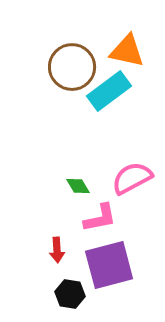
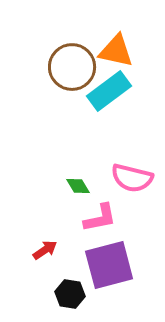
orange triangle: moved 11 px left
pink semicircle: rotated 138 degrees counterclockwise
red arrow: moved 12 px left; rotated 120 degrees counterclockwise
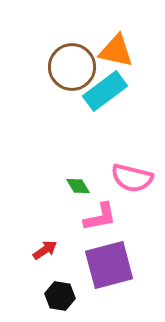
cyan rectangle: moved 4 px left
pink L-shape: moved 1 px up
black hexagon: moved 10 px left, 2 px down
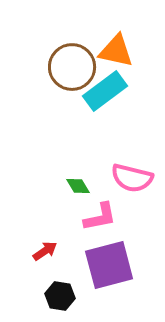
red arrow: moved 1 px down
